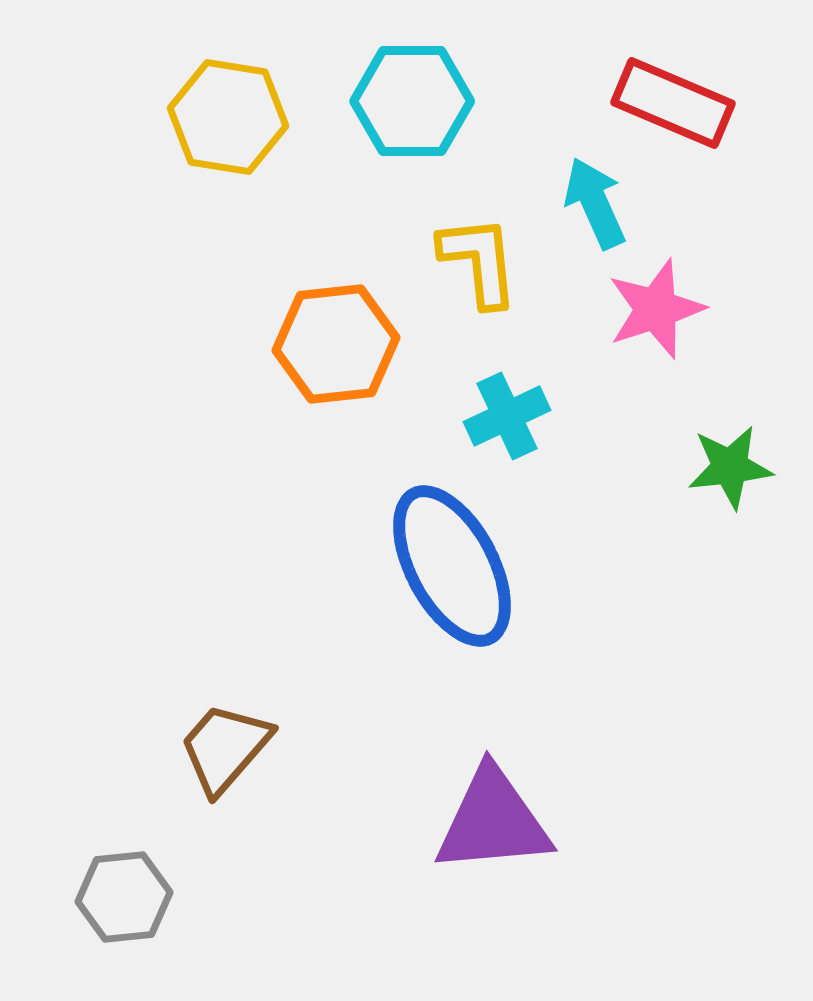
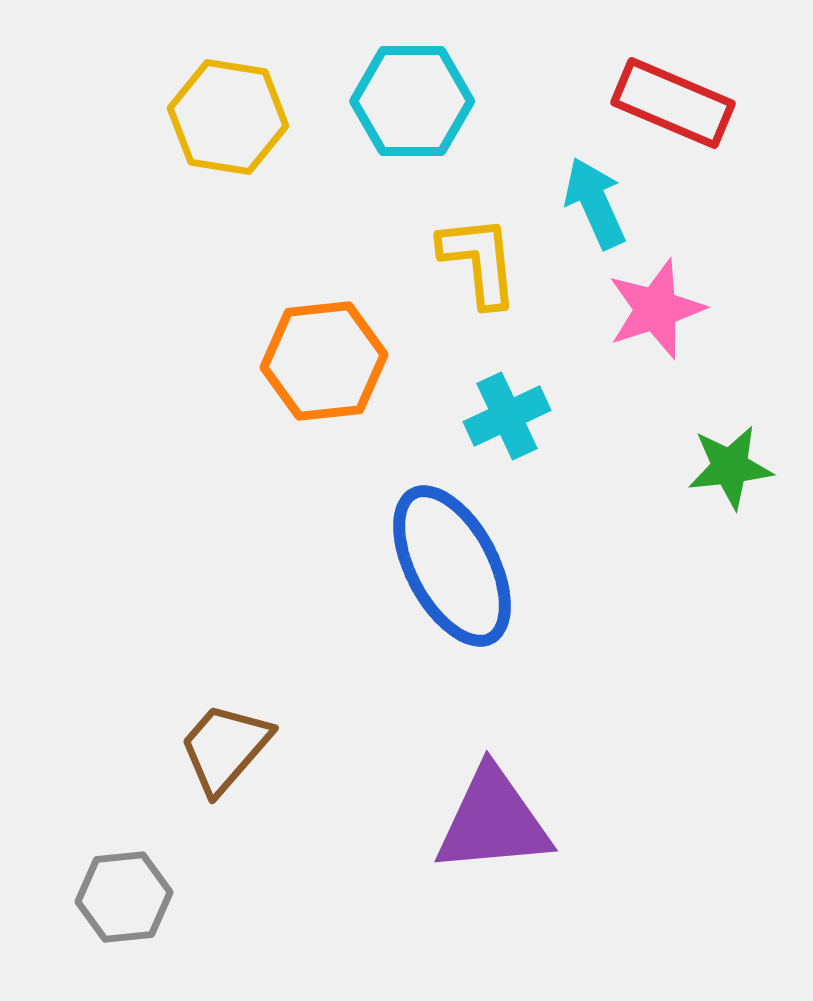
orange hexagon: moved 12 px left, 17 px down
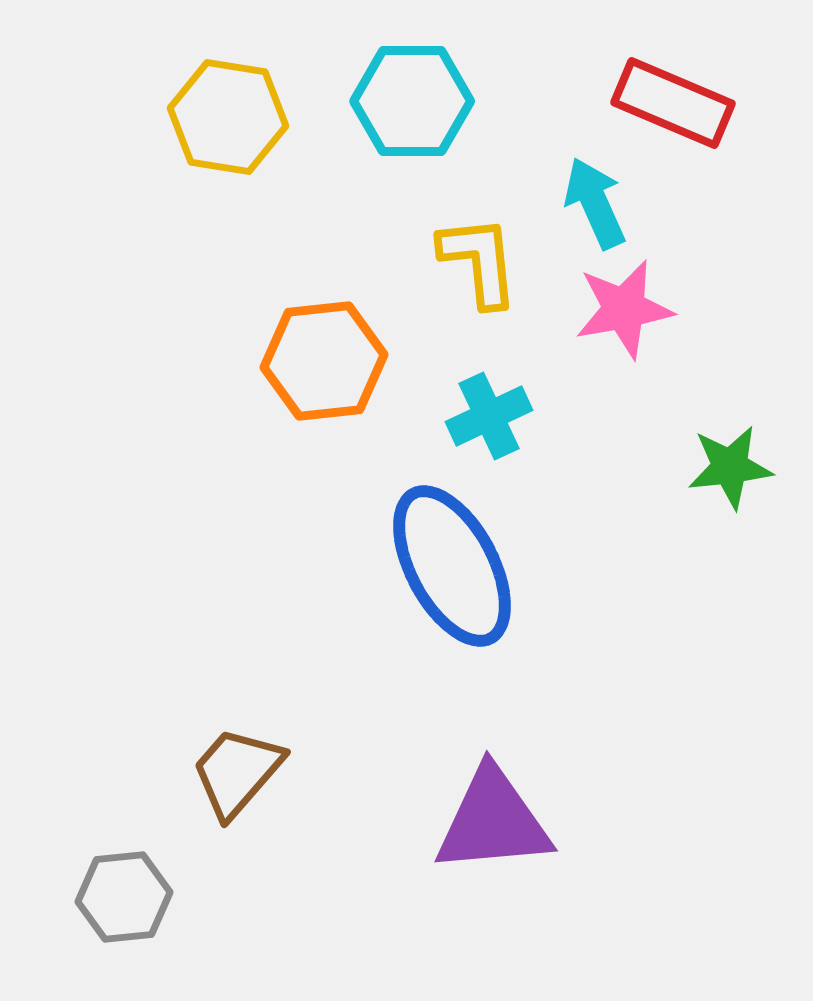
pink star: moved 32 px left; rotated 8 degrees clockwise
cyan cross: moved 18 px left
brown trapezoid: moved 12 px right, 24 px down
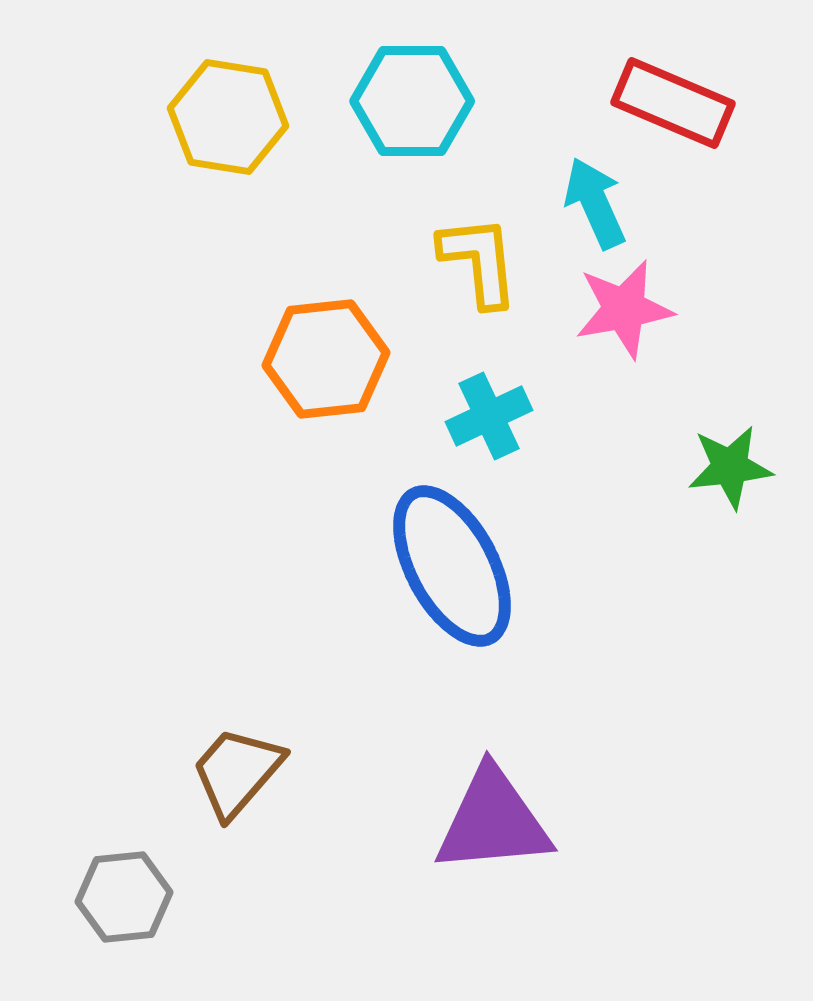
orange hexagon: moved 2 px right, 2 px up
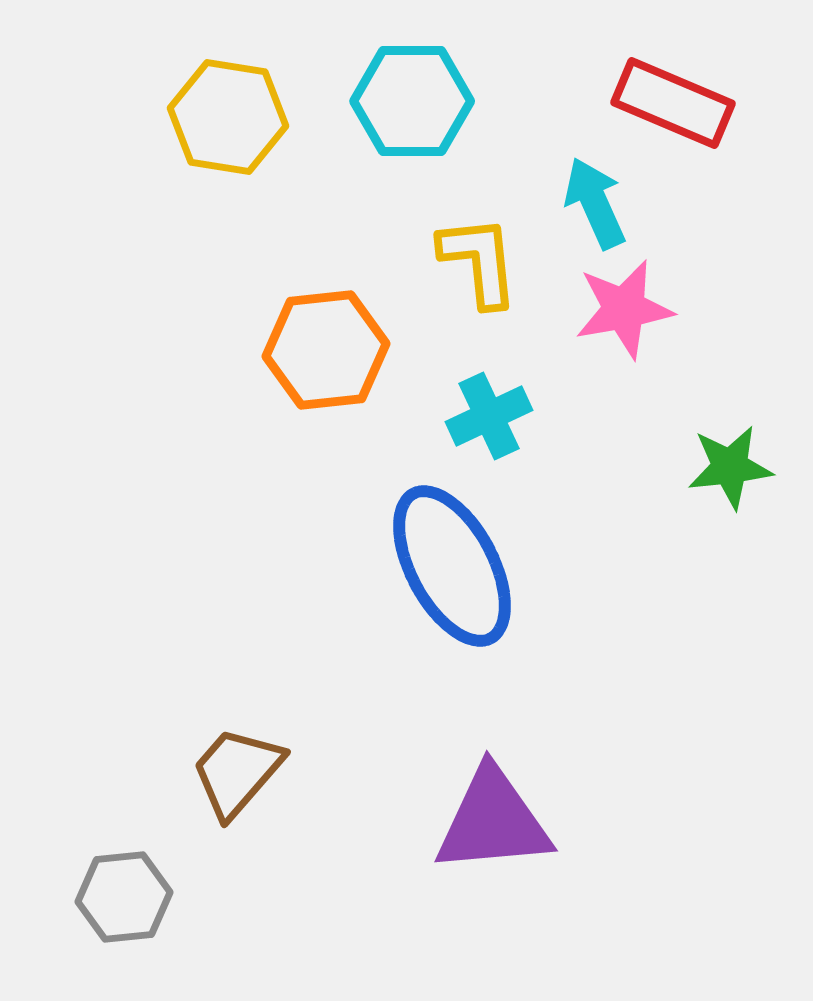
orange hexagon: moved 9 px up
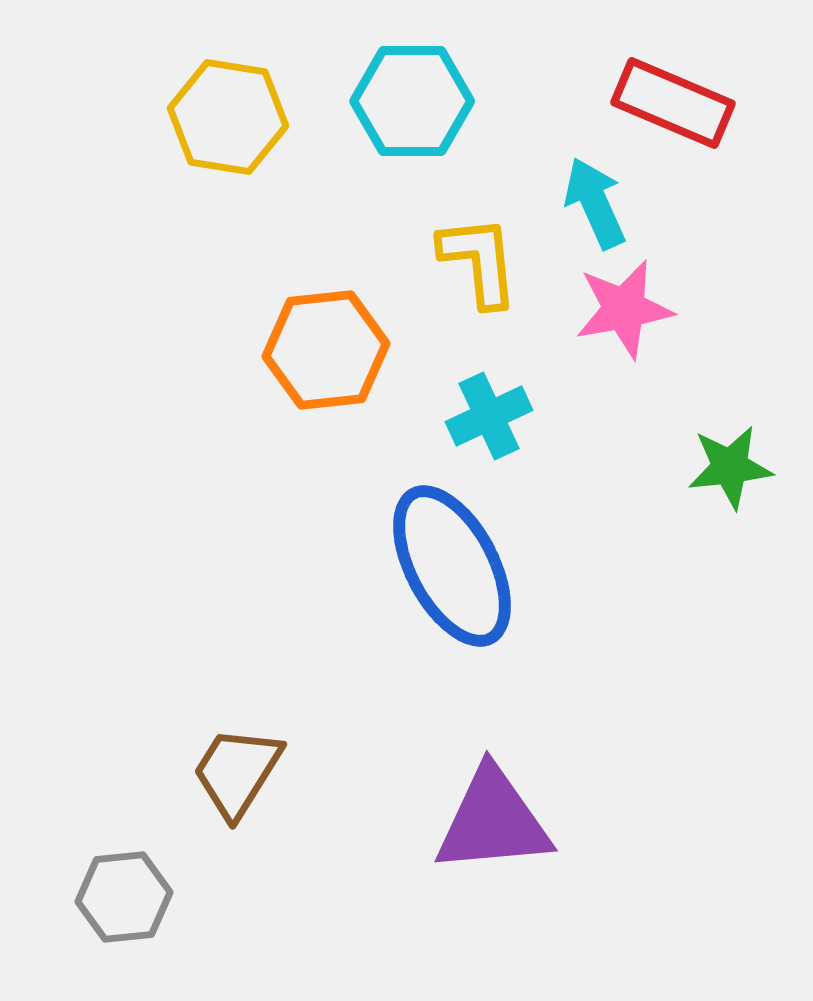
brown trapezoid: rotated 9 degrees counterclockwise
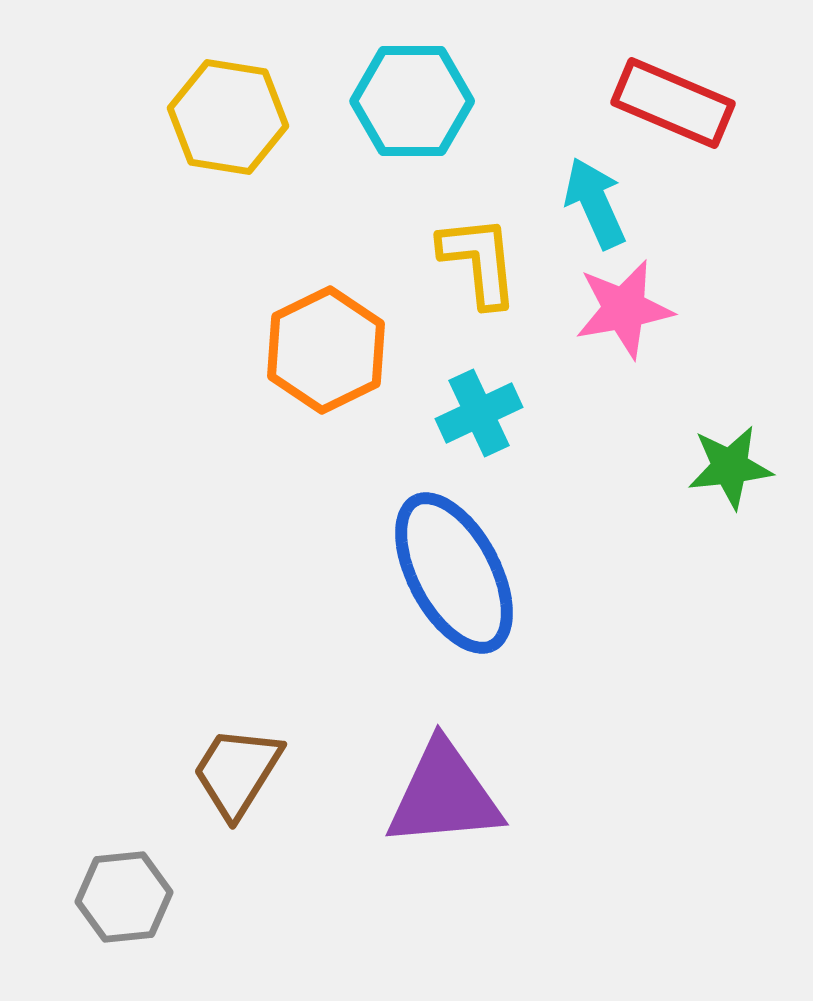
orange hexagon: rotated 20 degrees counterclockwise
cyan cross: moved 10 px left, 3 px up
blue ellipse: moved 2 px right, 7 px down
purple triangle: moved 49 px left, 26 px up
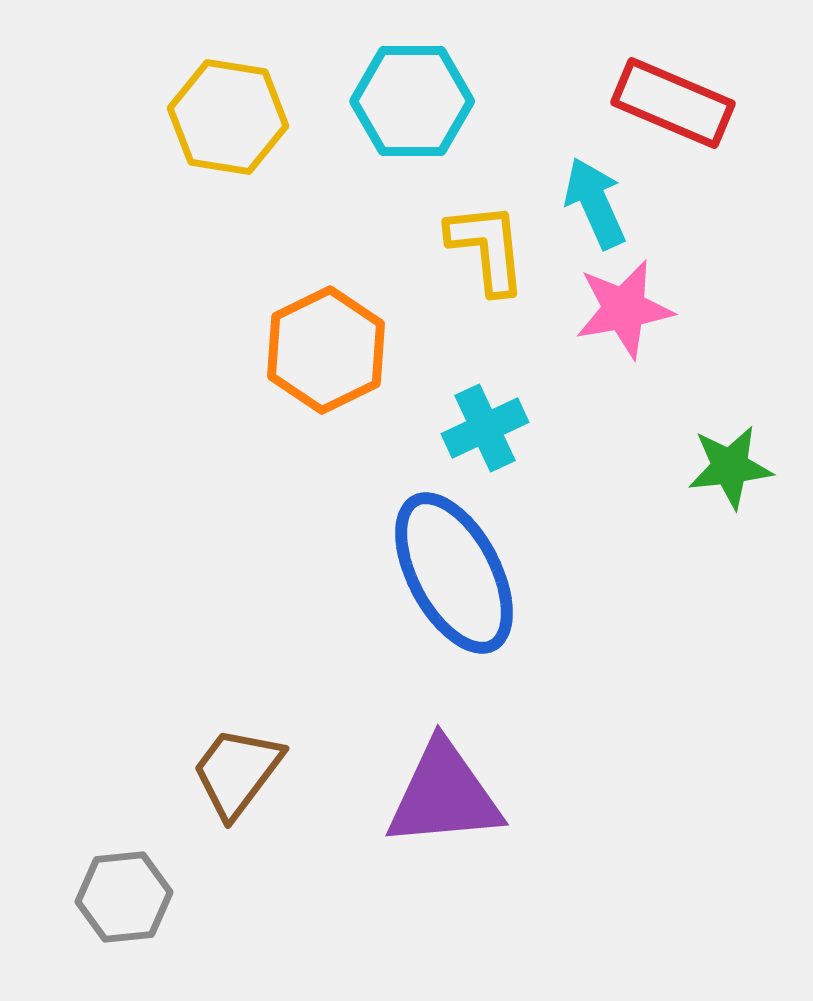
yellow L-shape: moved 8 px right, 13 px up
cyan cross: moved 6 px right, 15 px down
brown trapezoid: rotated 5 degrees clockwise
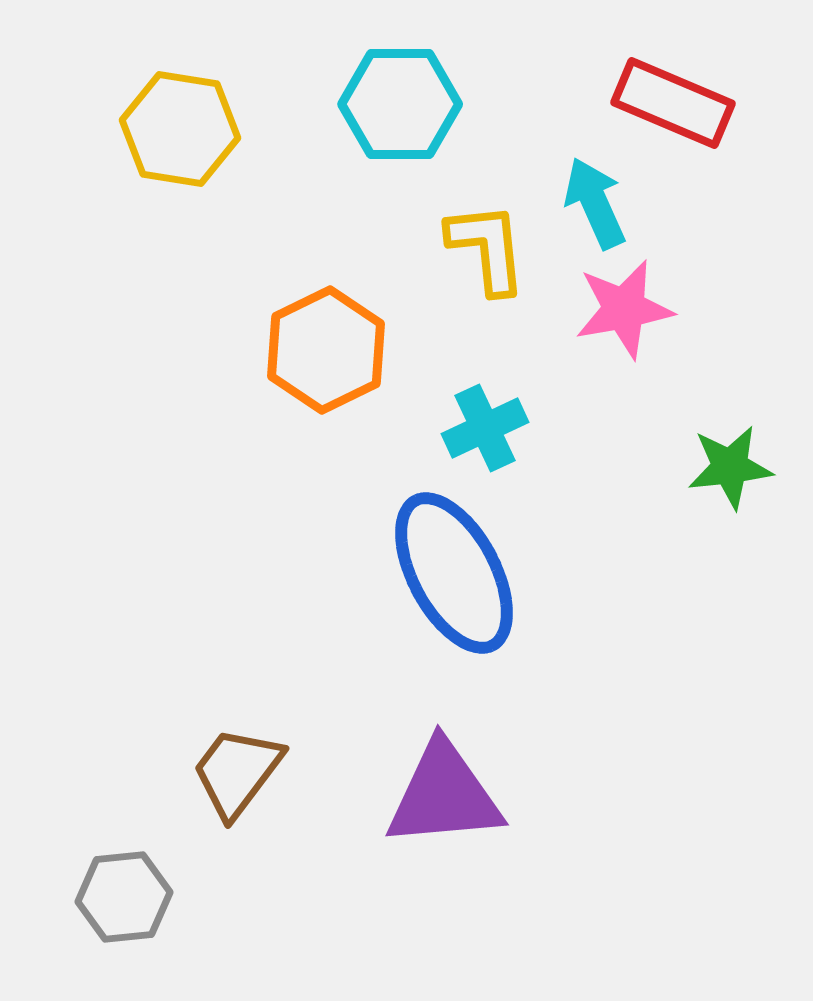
cyan hexagon: moved 12 px left, 3 px down
yellow hexagon: moved 48 px left, 12 px down
